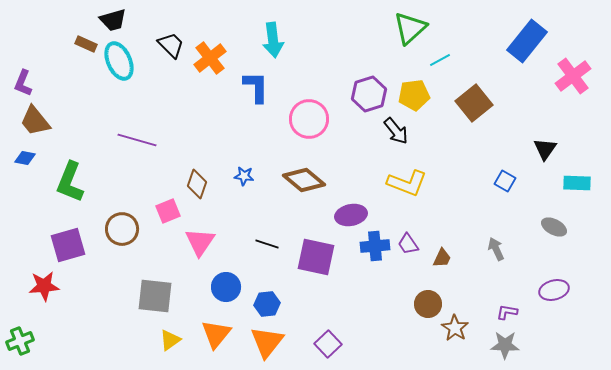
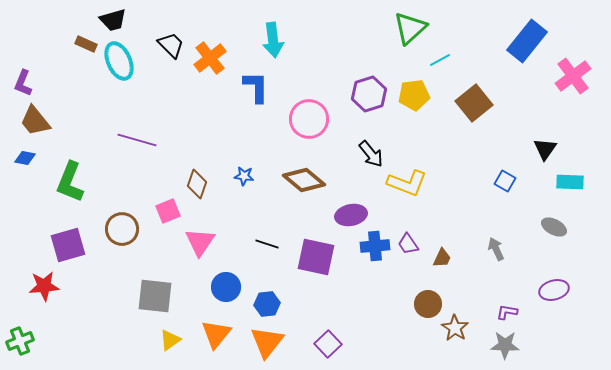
black arrow at (396, 131): moved 25 px left, 23 px down
cyan rectangle at (577, 183): moved 7 px left, 1 px up
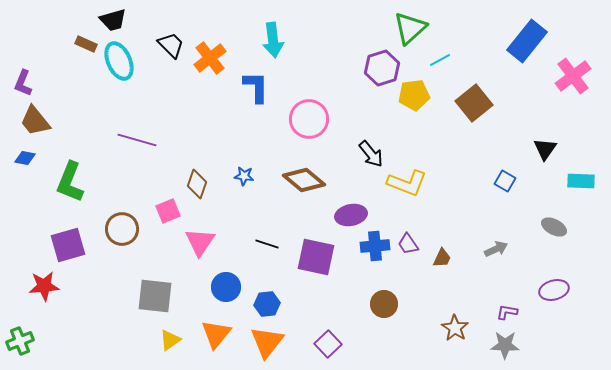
purple hexagon at (369, 94): moved 13 px right, 26 px up
cyan rectangle at (570, 182): moved 11 px right, 1 px up
gray arrow at (496, 249): rotated 90 degrees clockwise
brown circle at (428, 304): moved 44 px left
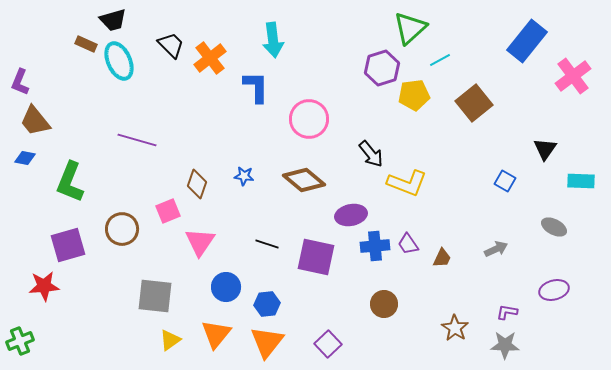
purple L-shape at (23, 83): moved 3 px left, 1 px up
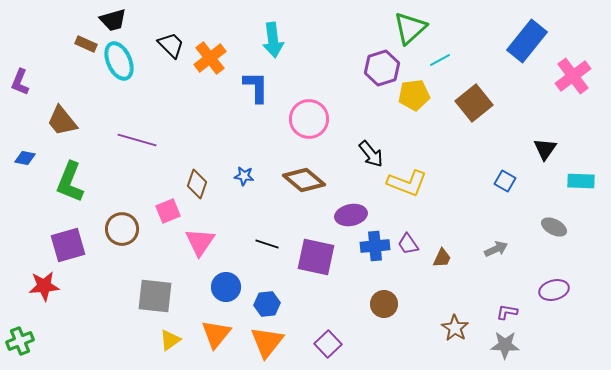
brown trapezoid at (35, 121): moved 27 px right
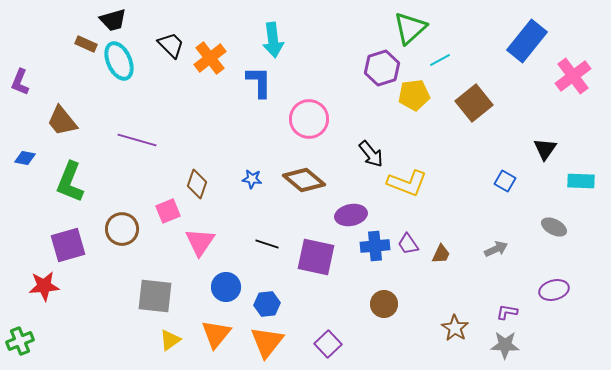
blue L-shape at (256, 87): moved 3 px right, 5 px up
blue star at (244, 176): moved 8 px right, 3 px down
brown trapezoid at (442, 258): moved 1 px left, 4 px up
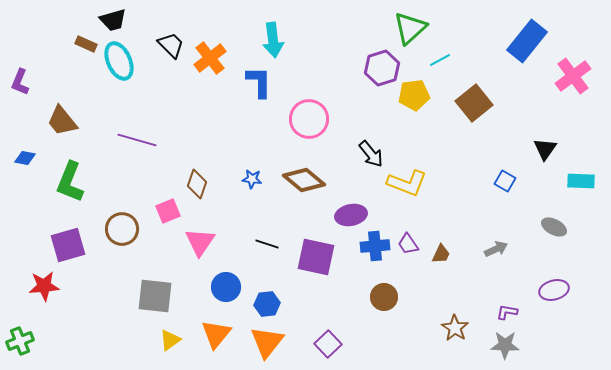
brown circle at (384, 304): moved 7 px up
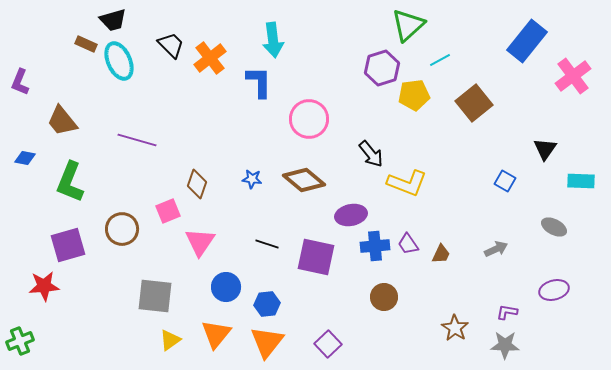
green triangle at (410, 28): moved 2 px left, 3 px up
